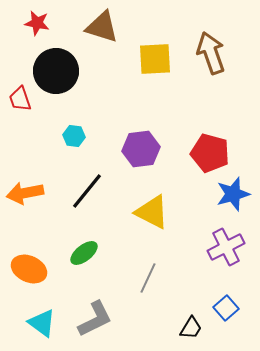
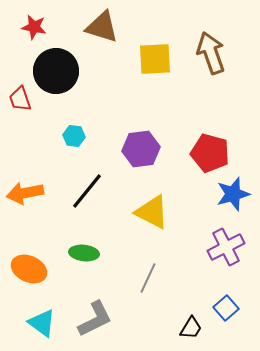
red star: moved 3 px left, 4 px down
green ellipse: rotated 44 degrees clockwise
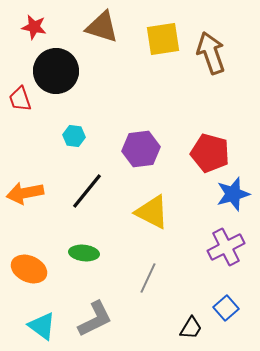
yellow square: moved 8 px right, 20 px up; rotated 6 degrees counterclockwise
cyan triangle: moved 3 px down
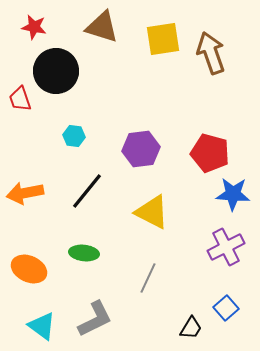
blue star: rotated 20 degrees clockwise
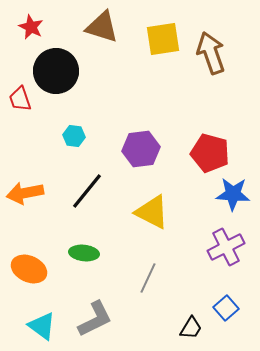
red star: moved 3 px left; rotated 15 degrees clockwise
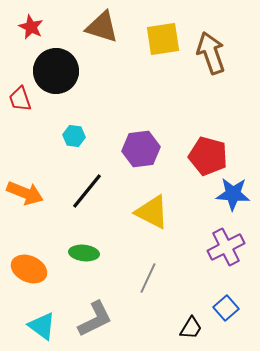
red pentagon: moved 2 px left, 3 px down
orange arrow: rotated 147 degrees counterclockwise
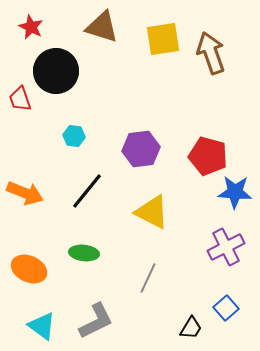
blue star: moved 2 px right, 2 px up
gray L-shape: moved 1 px right, 2 px down
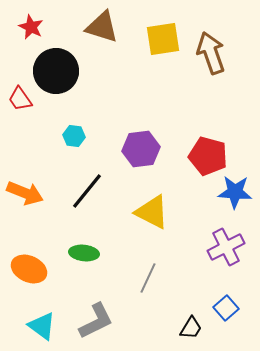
red trapezoid: rotated 16 degrees counterclockwise
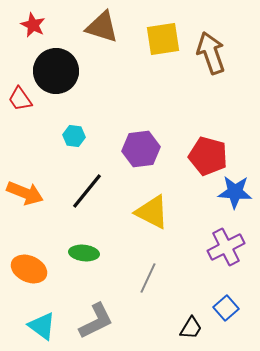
red star: moved 2 px right, 2 px up
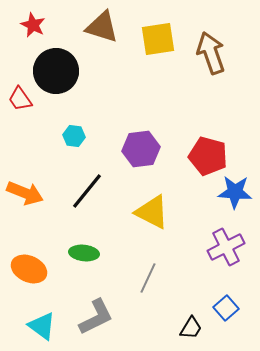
yellow square: moved 5 px left
gray L-shape: moved 4 px up
